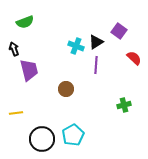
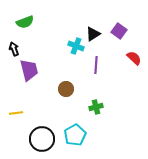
black triangle: moved 3 px left, 8 px up
green cross: moved 28 px left, 2 px down
cyan pentagon: moved 2 px right
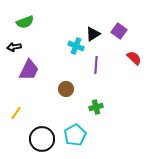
black arrow: moved 2 px up; rotated 80 degrees counterclockwise
purple trapezoid: rotated 40 degrees clockwise
yellow line: rotated 48 degrees counterclockwise
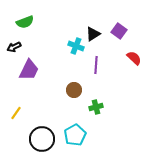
black arrow: rotated 16 degrees counterclockwise
brown circle: moved 8 px right, 1 px down
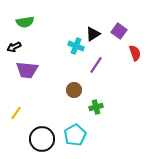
green semicircle: rotated 12 degrees clockwise
red semicircle: moved 1 px right, 5 px up; rotated 28 degrees clockwise
purple line: rotated 30 degrees clockwise
purple trapezoid: moved 2 px left; rotated 70 degrees clockwise
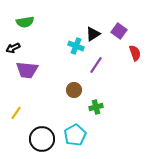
black arrow: moved 1 px left, 1 px down
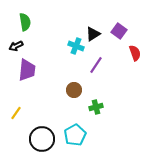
green semicircle: rotated 90 degrees counterclockwise
black arrow: moved 3 px right, 2 px up
purple trapezoid: rotated 90 degrees counterclockwise
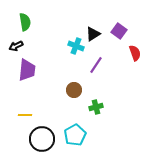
yellow line: moved 9 px right, 2 px down; rotated 56 degrees clockwise
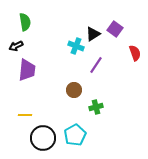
purple square: moved 4 px left, 2 px up
black circle: moved 1 px right, 1 px up
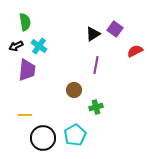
cyan cross: moved 37 px left; rotated 14 degrees clockwise
red semicircle: moved 2 px up; rotated 98 degrees counterclockwise
purple line: rotated 24 degrees counterclockwise
